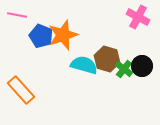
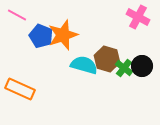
pink line: rotated 18 degrees clockwise
green cross: moved 1 px up
orange rectangle: moved 1 px left, 1 px up; rotated 24 degrees counterclockwise
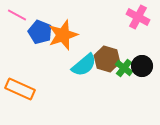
blue pentagon: moved 1 px left, 4 px up
cyan semicircle: rotated 124 degrees clockwise
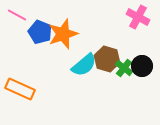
orange star: moved 1 px up
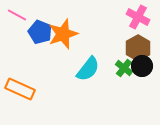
brown hexagon: moved 31 px right, 11 px up; rotated 15 degrees clockwise
cyan semicircle: moved 4 px right, 4 px down; rotated 12 degrees counterclockwise
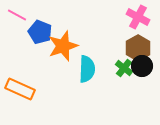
orange star: moved 12 px down
cyan semicircle: moved 1 px left; rotated 36 degrees counterclockwise
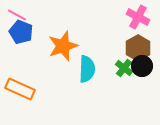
blue pentagon: moved 19 px left
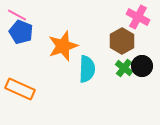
brown hexagon: moved 16 px left, 7 px up
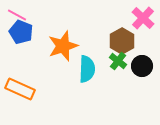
pink cross: moved 5 px right, 1 px down; rotated 15 degrees clockwise
green cross: moved 6 px left, 7 px up
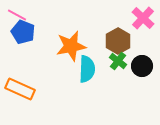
blue pentagon: moved 2 px right
brown hexagon: moved 4 px left
orange star: moved 8 px right; rotated 8 degrees clockwise
